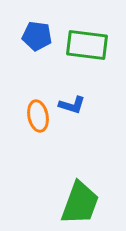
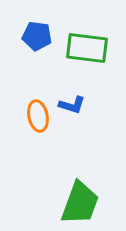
green rectangle: moved 3 px down
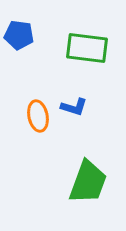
blue pentagon: moved 18 px left, 1 px up
blue L-shape: moved 2 px right, 2 px down
green trapezoid: moved 8 px right, 21 px up
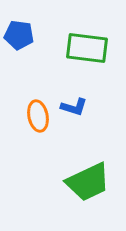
green trapezoid: rotated 45 degrees clockwise
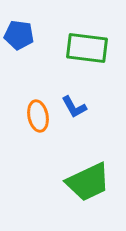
blue L-shape: rotated 44 degrees clockwise
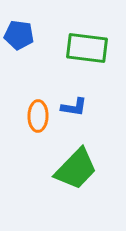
blue L-shape: rotated 52 degrees counterclockwise
orange ellipse: rotated 12 degrees clockwise
green trapezoid: moved 12 px left, 13 px up; rotated 21 degrees counterclockwise
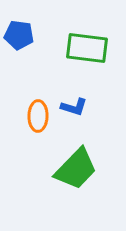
blue L-shape: rotated 8 degrees clockwise
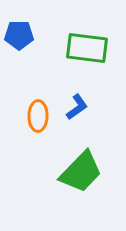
blue pentagon: rotated 8 degrees counterclockwise
blue L-shape: moved 3 px right; rotated 52 degrees counterclockwise
green trapezoid: moved 5 px right, 3 px down
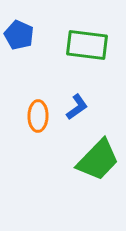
blue pentagon: rotated 24 degrees clockwise
green rectangle: moved 3 px up
green trapezoid: moved 17 px right, 12 px up
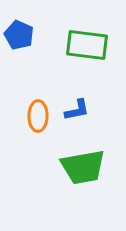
blue L-shape: moved 3 px down; rotated 24 degrees clockwise
green trapezoid: moved 15 px left, 7 px down; rotated 36 degrees clockwise
